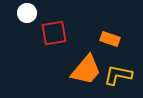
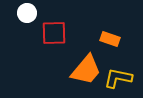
red square: rotated 8 degrees clockwise
yellow L-shape: moved 3 px down
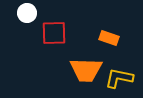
orange rectangle: moved 1 px left, 1 px up
orange trapezoid: rotated 52 degrees clockwise
yellow L-shape: moved 1 px right
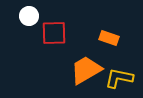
white circle: moved 2 px right, 3 px down
orange trapezoid: rotated 148 degrees clockwise
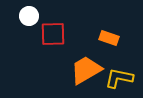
red square: moved 1 px left, 1 px down
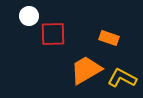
yellow L-shape: moved 3 px right; rotated 16 degrees clockwise
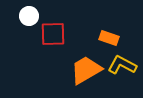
yellow L-shape: moved 13 px up
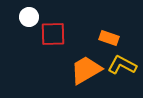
white circle: moved 1 px down
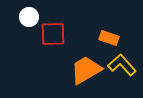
yellow L-shape: rotated 20 degrees clockwise
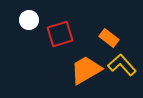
white circle: moved 3 px down
red square: moved 7 px right; rotated 16 degrees counterclockwise
orange rectangle: rotated 18 degrees clockwise
